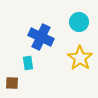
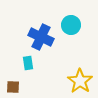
cyan circle: moved 8 px left, 3 px down
yellow star: moved 23 px down
brown square: moved 1 px right, 4 px down
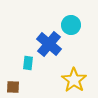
blue cross: moved 8 px right, 7 px down; rotated 15 degrees clockwise
cyan rectangle: rotated 16 degrees clockwise
yellow star: moved 6 px left, 1 px up
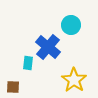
blue cross: moved 1 px left, 3 px down
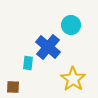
yellow star: moved 1 px left, 1 px up
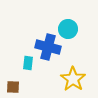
cyan circle: moved 3 px left, 4 px down
blue cross: rotated 25 degrees counterclockwise
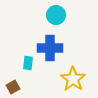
cyan circle: moved 12 px left, 14 px up
blue cross: moved 2 px right, 1 px down; rotated 15 degrees counterclockwise
brown square: rotated 32 degrees counterclockwise
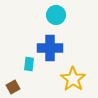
cyan rectangle: moved 1 px right, 1 px down
